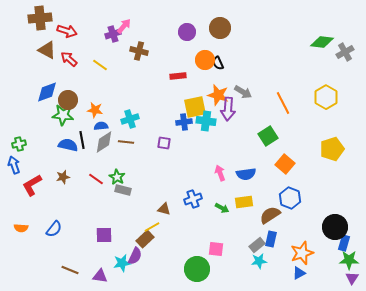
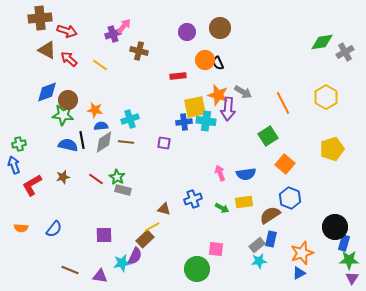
green diamond at (322, 42): rotated 15 degrees counterclockwise
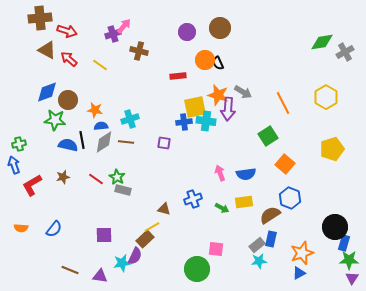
green star at (63, 115): moved 8 px left, 5 px down
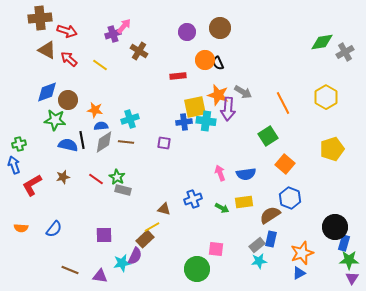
brown cross at (139, 51): rotated 18 degrees clockwise
